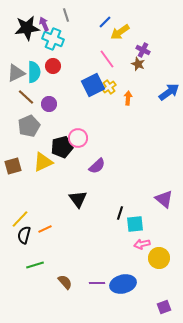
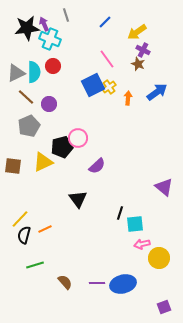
yellow arrow: moved 17 px right
cyan cross: moved 3 px left
blue arrow: moved 12 px left
brown square: rotated 24 degrees clockwise
purple triangle: moved 12 px up
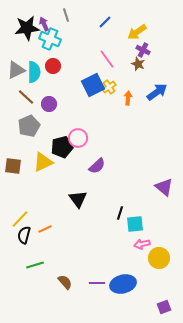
gray triangle: moved 3 px up
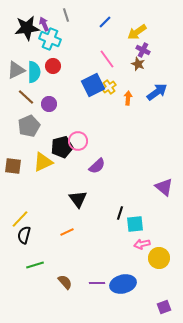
pink circle: moved 3 px down
orange line: moved 22 px right, 3 px down
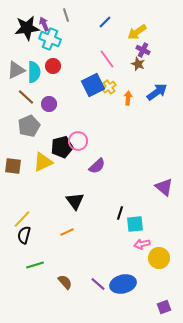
black triangle: moved 3 px left, 2 px down
yellow line: moved 2 px right
purple line: moved 1 px right, 1 px down; rotated 42 degrees clockwise
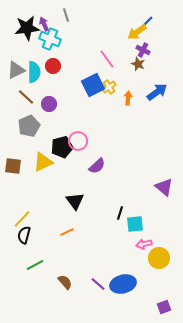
blue line: moved 42 px right
pink arrow: moved 2 px right
green line: rotated 12 degrees counterclockwise
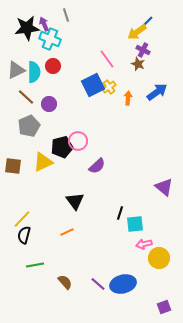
green line: rotated 18 degrees clockwise
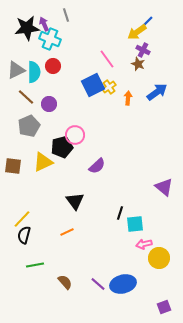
pink circle: moved 3 px left, 6 px up
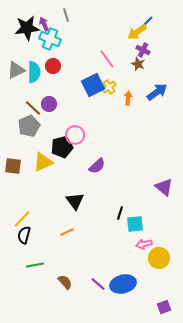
brown line: moved 7 px right, 11 px down
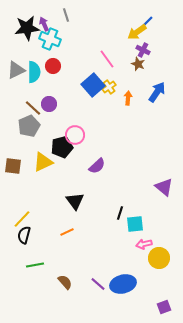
blue square: rotated 15 degrees counterclockwise
blue arrow: rotated 20 degrees counterclockwise
